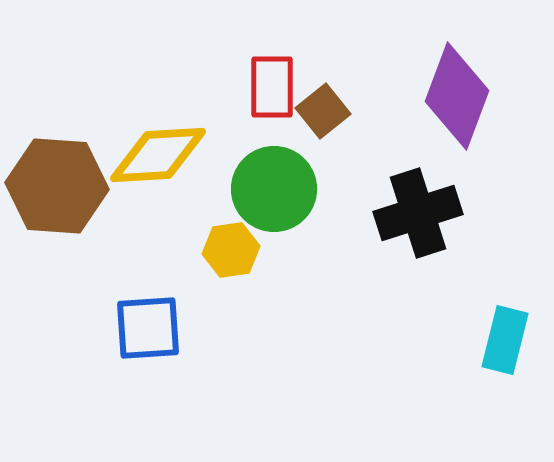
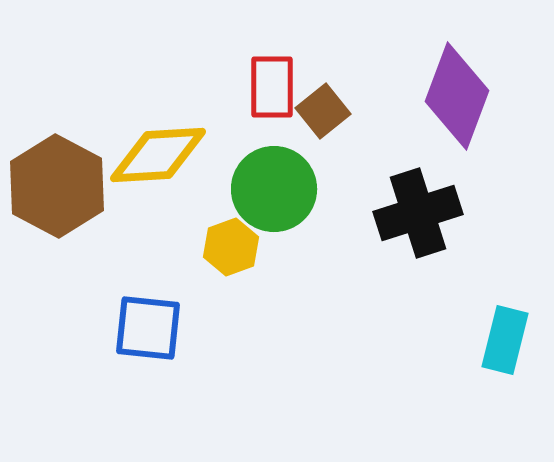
brown hexagon: rotated 24 degrees clockwise
yellow hexagon: moved 3 px up; rotated 12 degrees counterclockwise
blue square: rotated 10 degrees clockwise
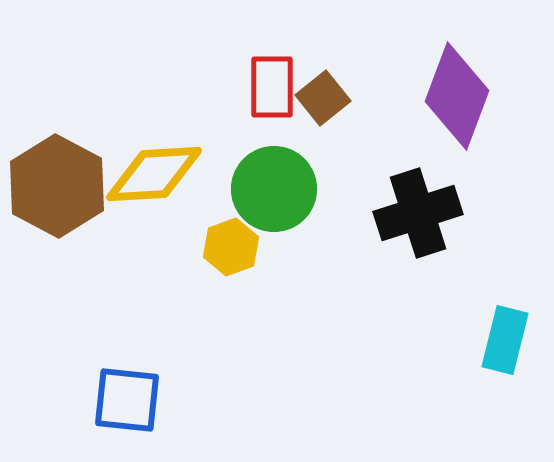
brown square: moved 13 px up
yellow diamond: moved 4 px left, 19 px down
blue square: moved 21 px left, 72 px down
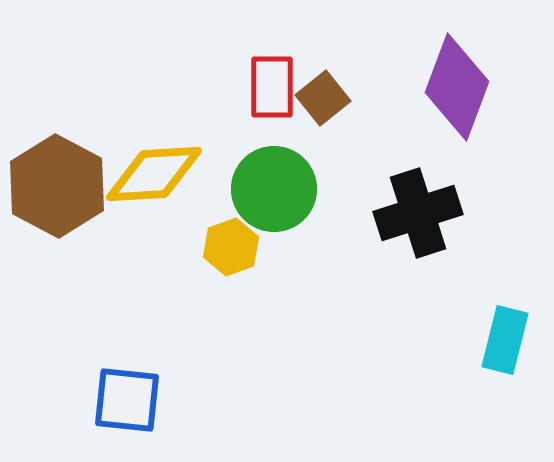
purple diamond: moved 9 px up
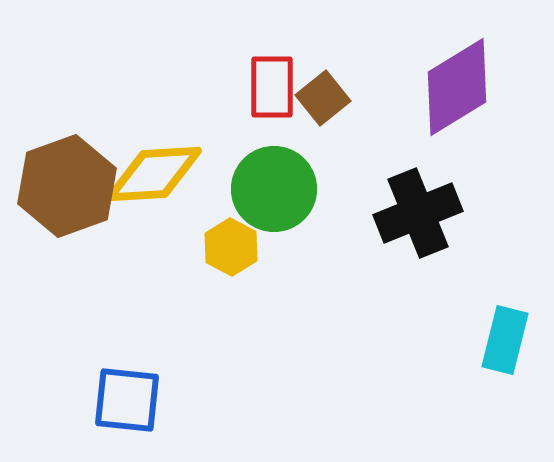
purple diamond: rotated 38 degrees clockwise
brown hexagon: moved 10 px right; rotated 12 degrees clockwise
black cross: rotated 4 degrees counterclockwise
yellow hexagon: rotated 12 degrees counterclockwise
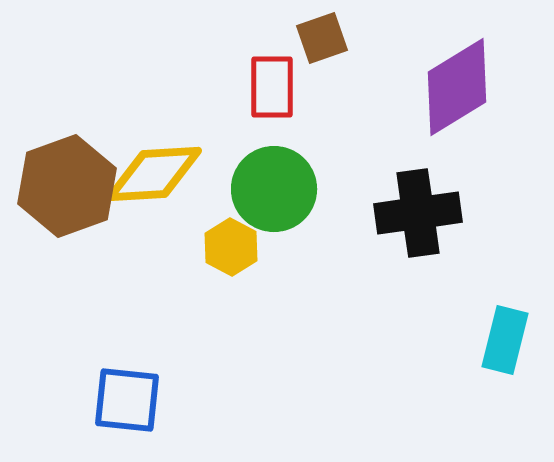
brown square: moved 1 px left, 60 px up; rotated 20 degrees clockwise
black cross: rotated 14 degrees clockwise
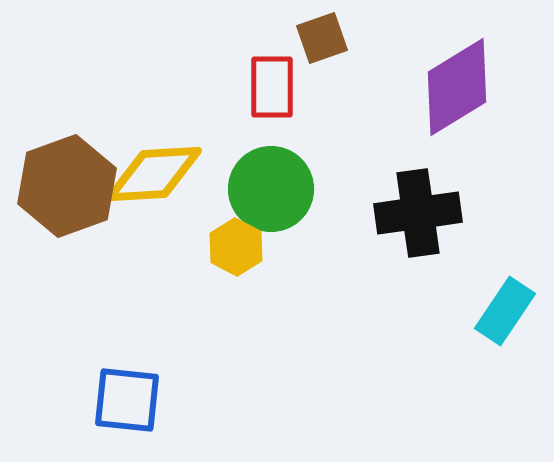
green circle: moved 3 px left
yellow hexagon: moved 5 px right
cyan rectangle: moved 29 px up; rotated 20 degrees clockwise
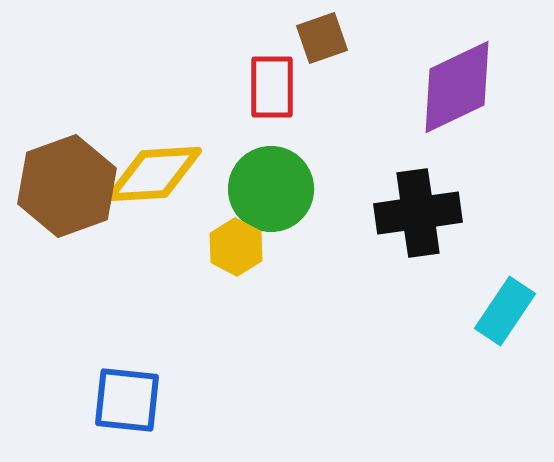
purple diamond: rotated 6 degrees clockwise
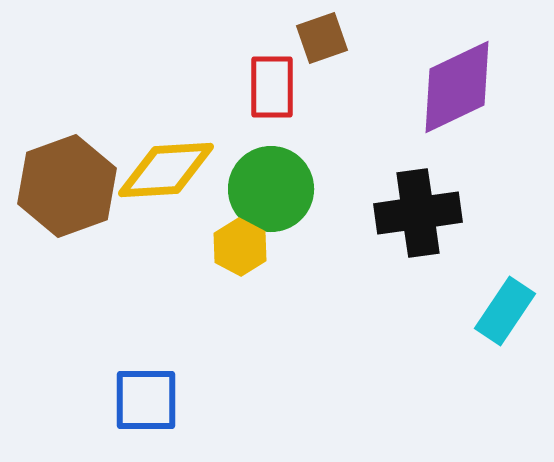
yellow diamond: moved 12 px right, 4 px up
yellow hexagon: moved 4 px right
blue square: moved 19 px right; rotated 6 degrees counterclockwise
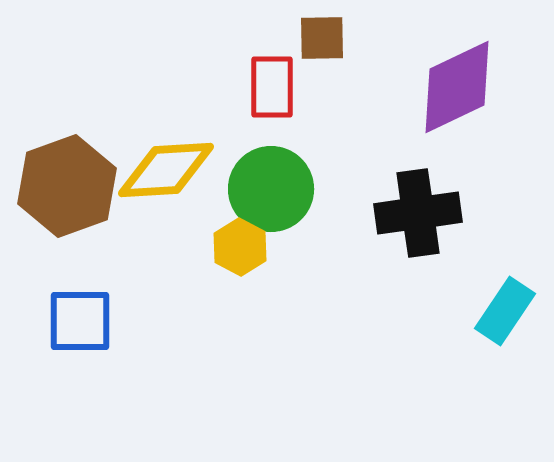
brown square: rotated 18 degrees clockwise
blue square: moved 66 px left, 79 px up
